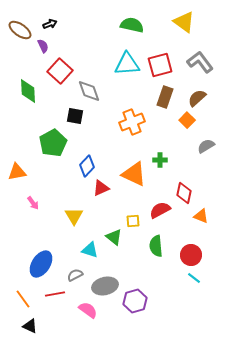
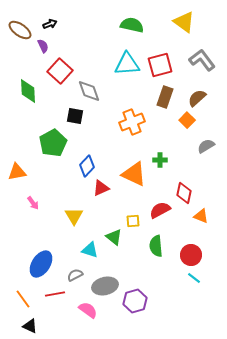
gray L-shape at (200, 62): moved 2 px right, 2 px up
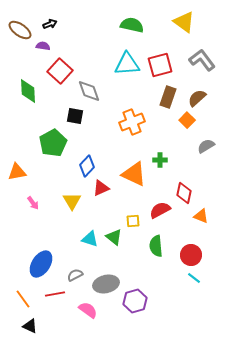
purple semicircle at (43, 46): rotated 56 degrees counterclockwise
brown rectangle at (165, 97): moved 3 px right
yellow triangle at (74, 216): moved 2 px left, 15 px up
cyan triangle at (90, 250): moved 11 px up
gray ellipse at (105, 286): moved 1 px right, 2 px up
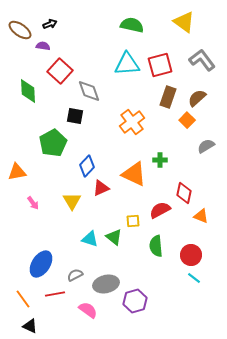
orange cross at (132, 122): rotated 15 degrees counterclockwise
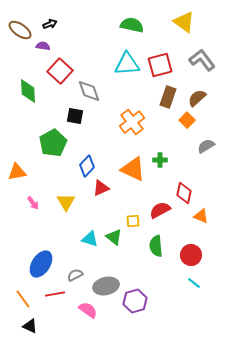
orange triangle at (134, 174): moved 1 px left, 5 px up
yellow triangle at (72, 201): moved 6 px left, 1 px down
cyan line at (194, 278): moved 5 px down
gray ellipse at (106, 284): moved 2 px down
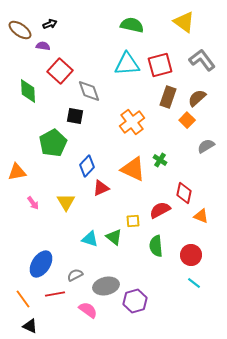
green cross at (160, 160): rotated 32 degrees clockwise
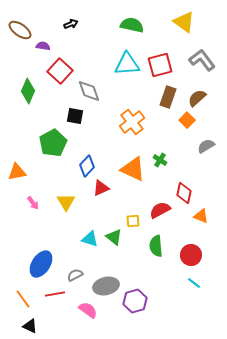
black arrow at (50, 24): moved 21 px right
green diamond at (28, 91): rotated 25 degrees clockwise
